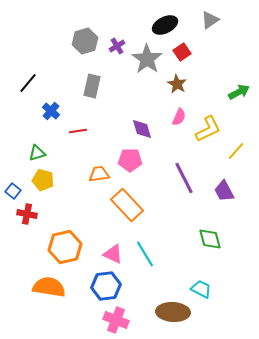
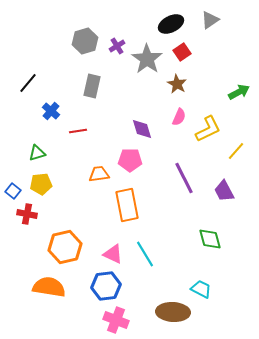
black ellipse: moved 6 px right, 1 px up
yellow pentagon: moved 2 px left, 4 px down; rotated 20 degrees counterclockwise
orange rectangle: rotated 32 degrees clockwise
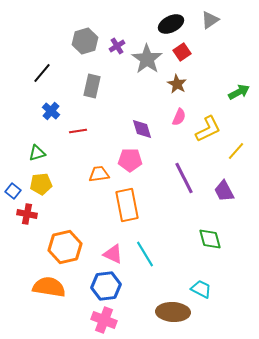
black line: moved 14 px right, 10 px up
pink cross: moved 12 px left
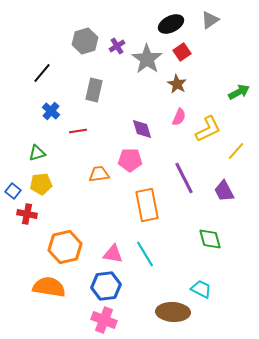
gray rectangle: moved 2 px right, 4 px down
orange rectangle: moved 20 px right
pink triangle: rotated 15 degrees counterclockwise
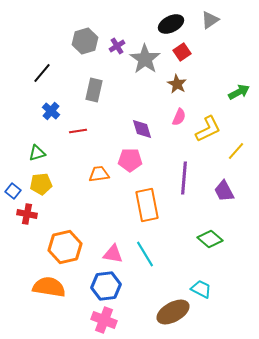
gray star: moved 2 px left
purple line: rotated 32 degrees clockwise
green diamond: rotated 35 degrees counterclockwise
brown ellipse: rotated 32 degrees counterclockwise
